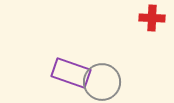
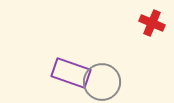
red cross: moved 5 px down; rotated 20 degrees clockwise
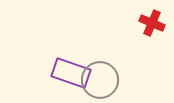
gray circle: moved 2 px left, 2 px up
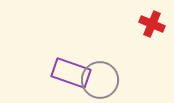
red cross: moved 1 px down
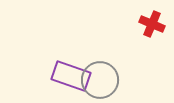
purple rectangle: moved 3 px down
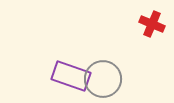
gray circle: moved 3 px right, 1 px up
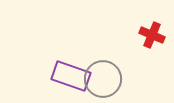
red cross: moved 11 px down
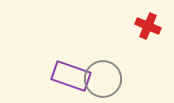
red cross: moved 4 px left, 9 px up
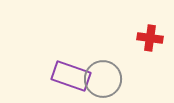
red cross: moved 2 px right, 12 px down; rotated 15 degrees counterclockwise
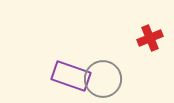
red cross: rotated 30 degrees counterclockwise
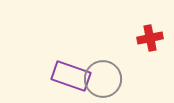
red cross: rotated 10 degrees clockwise
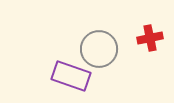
gray circle: moved 4 px left, 30 px up
